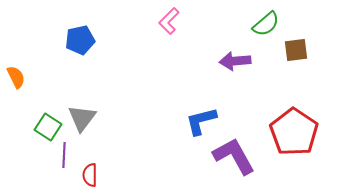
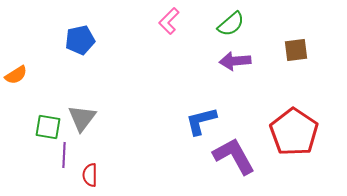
green semicircle: moved 35 px left
orange semicircle: moved 2 px up; rotated 85 degrees clockwise
green square: rotated 24 degrees counterclockwise
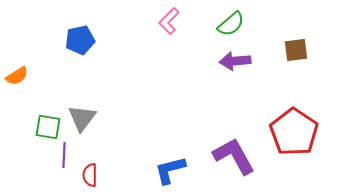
orange semicircle: moved 1 px right, 1 px down
blue L-shape: moved 31 px left, 49 px down
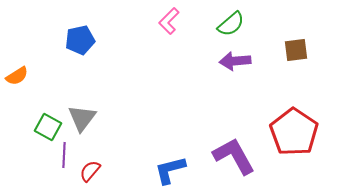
green square: rotated 20 degrees clockwise
red semicircle: moved 4 px up; rotated 40 degrees clockwise
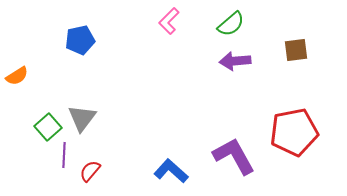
green square: rotated 20 degrees clockwise
red pentagon: rotated 27 degrees clockwise
blue L-shape: moved 1 px right, 1 px down; rotated 56 degrees clockwise
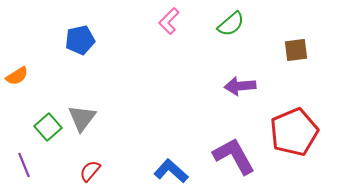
purple arrow: moved 5 px right, 25 px down
red pentagon: rotated 12 degrees counterclockwise
purple line: moved 40 px left, 10 px down; rotated 25 degrees counterclockwise
